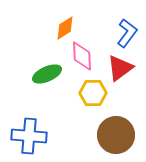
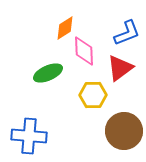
blue L-shape: rotated 32 degrees clockwise
pink diamond: moved 2 px right, 5 px up
green ellipse: moved 1 px right, 1 px up
yellow hexagon: moved 2 px down
brown circle: moved 8 px right, 4 px up
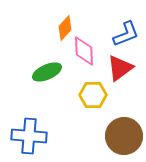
orange diamond: rotated 15 degrees counterclockwise
blue L-shape: moved 1 px left, 1 px down
green ellipse: moved 1 px left, 1 px up
brown circle: moved 5 px down
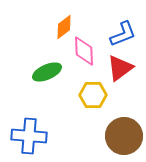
orange diamond: moved 1 px left, 1 px up; rotated 10 degrees clockwise
blue L-shape: moved 3 px left
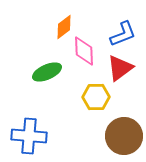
yellow hexagon: moved 3 px right, 2 px down
